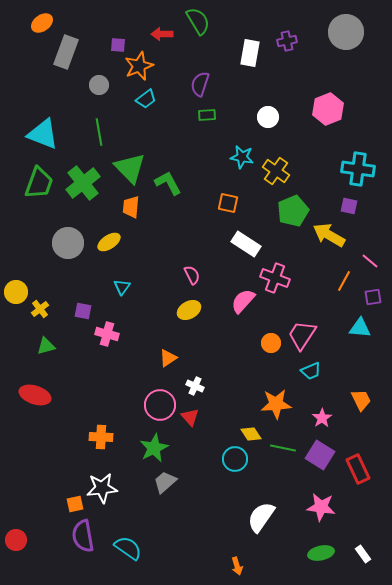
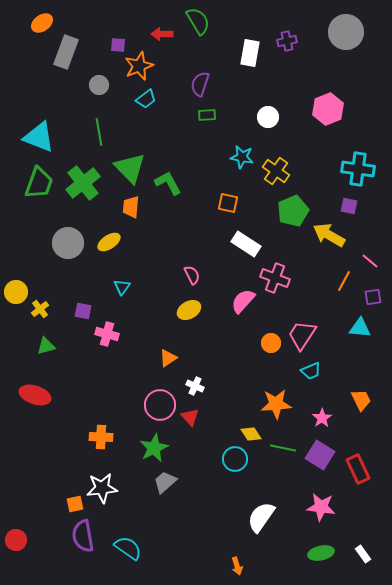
cyan triangle at (43, 134): moved 4 px left, 3 px down
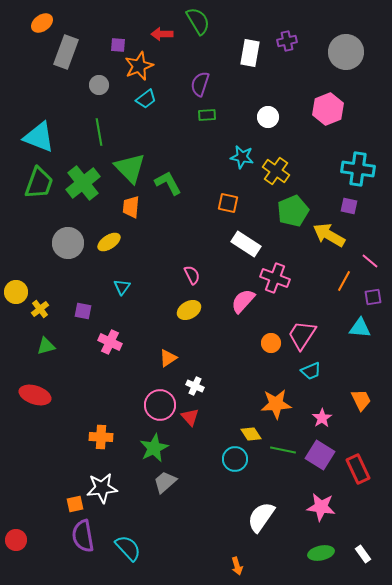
gray circle at (346, 32): moved 20 px down
pink cross at (107, 334): moved 3 px right, 8 px down; rotated 10 degrees clockwise
green line at (283, 448): moved 2 px down
cyan semicircle at (128, 548): rotated 12 degrees clockwise
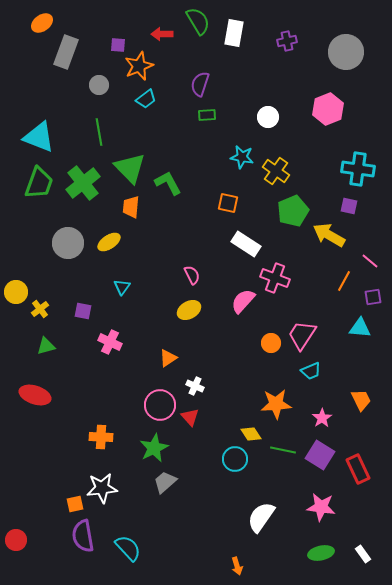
white rectangle at (250, 53): moved 16 px left, 20 px up
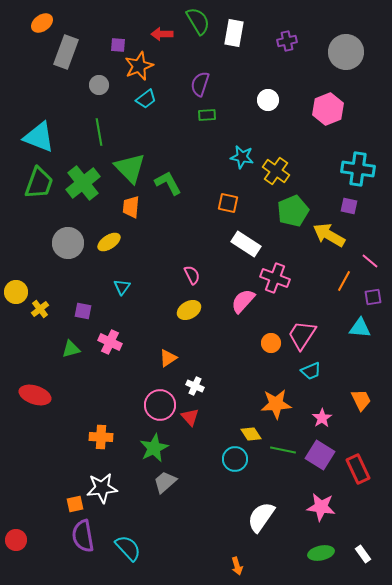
white circle at (268, 117): moved 17 px up
green triangle at (46, 346): moved 25 px right, 3 px down
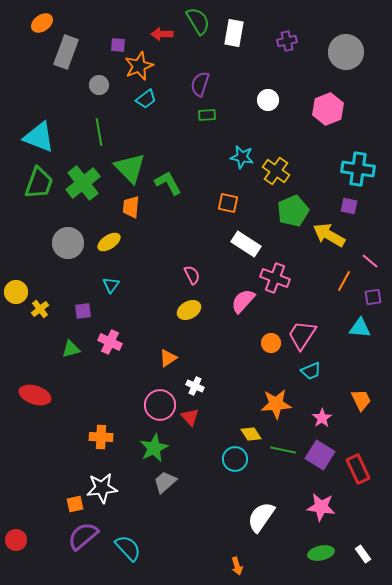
cyan triangle at (122, 287): moved 11 px left, 2 px up
purple square at (83, 311): rotated 18 degrees counterclockwise
purple semicircle at (83, 536): rotated 60 degrees clockwise
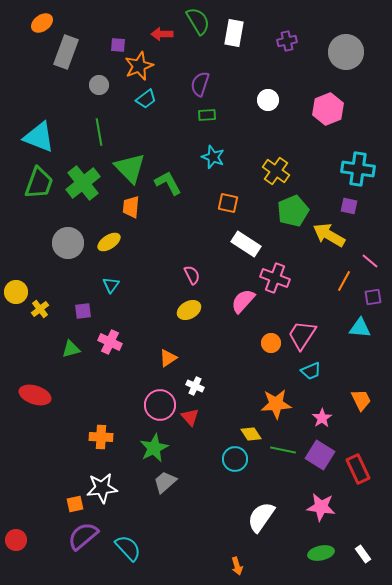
cyan star at (242, 157): moved 29 px left; rotated 10 degrees clockwise
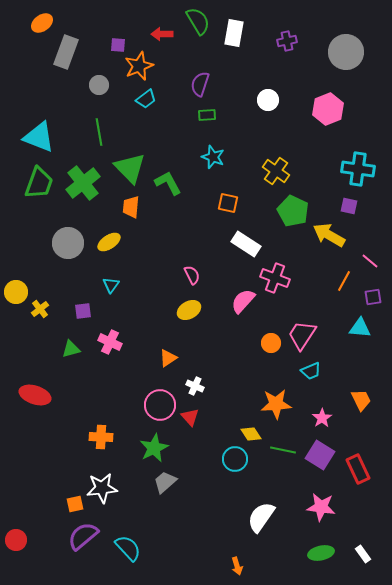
green pentagon at (293, 211): rotated 24 degrees counterclockwise
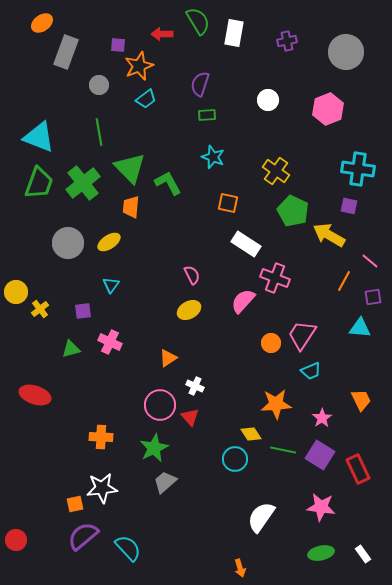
orange arrow at (237, 566): moved 3 px right, 2 px down
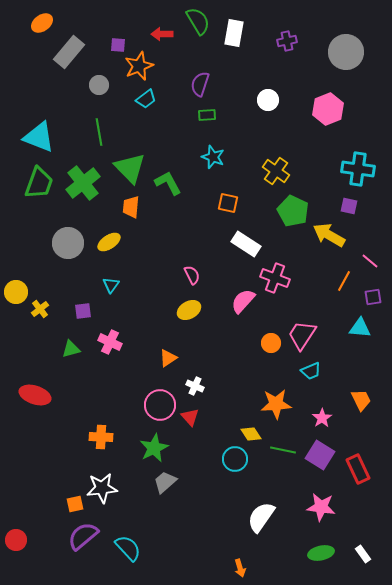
gray rectangle at (66, 52): moved 3 px right; rotated 20 degrees clockwise
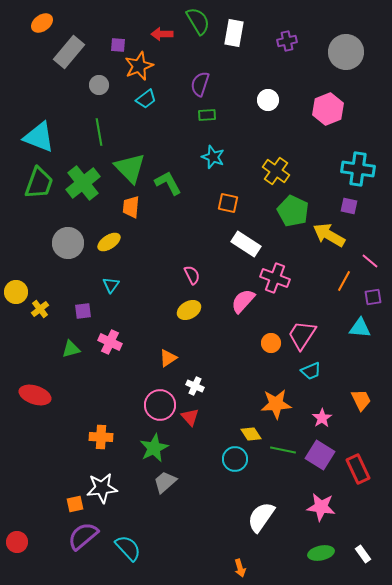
red circle at (16, 540): moved 1 px right, 2 px down
